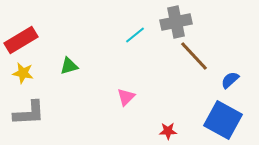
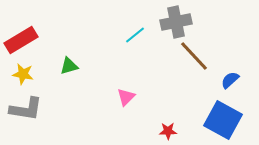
yellow star: moved 1 px down
gray L-shape: moved 3 px left, 4 px up; rotated 12 degrees clockwise
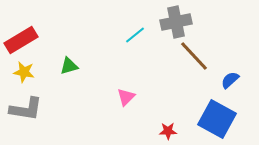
yellow star: moved 1 px right, 2 px up
blue square: moved 6 px left, 1 px up
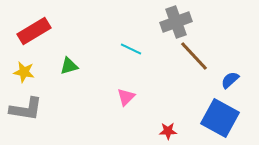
gray cross: rotated 8 degrees counterclockwise
cyan line: moved 4 px left, 14 px down; rotated 65 degrees clockwise
red rectangle: moved 13 px right, 9 px up
blue square: moved 3 px right, 1 px up
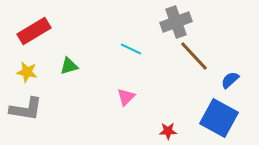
yellow star: moved 3 px right
blue square: moved 1 px left
